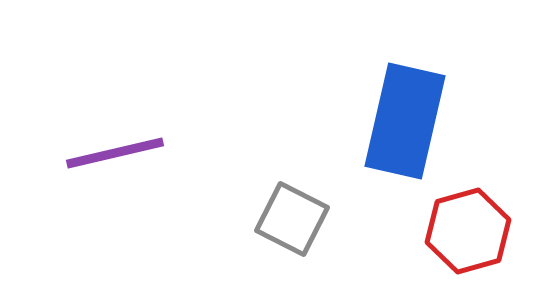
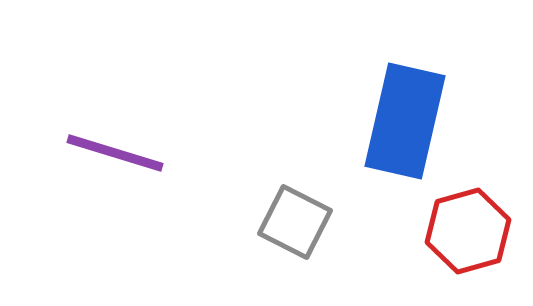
purple line: rotated 30 degrees clockwise
gray square: moved 3 px right, 3 px down
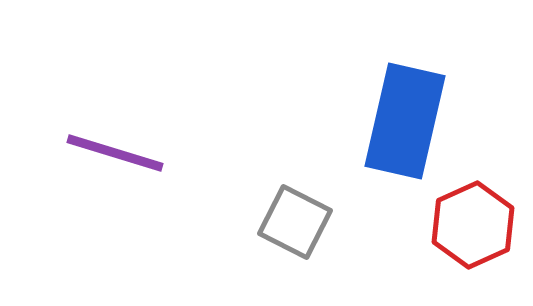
red hexagon: moved 5 px right, 6 px up; rotated 8 degrees counterclockwise
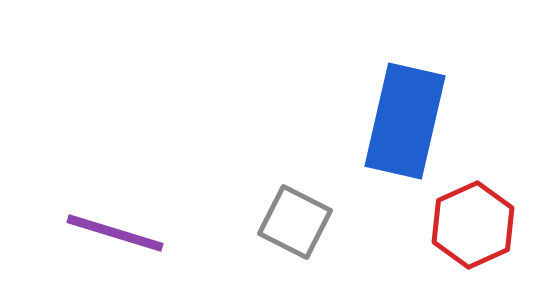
purple line: moved 80 px down
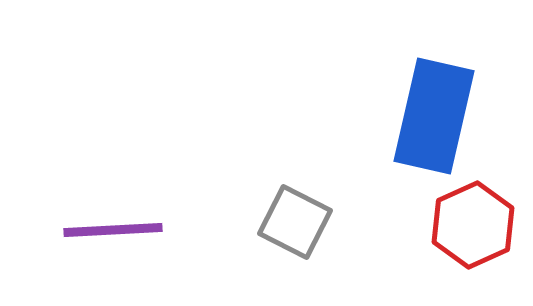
blue rectangle: moved 29 px right, 5 px up
purple line: moved 2 px left, 3 px up; rotated 20 degrees counterclockwise
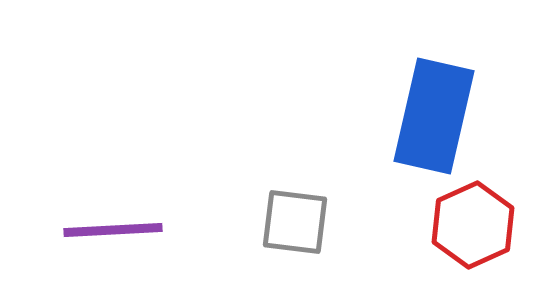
gray square: rotated 20 degrees counterclockwise
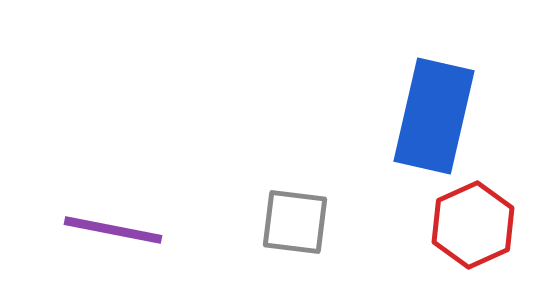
purple line: rotated 14 degrees clockwise
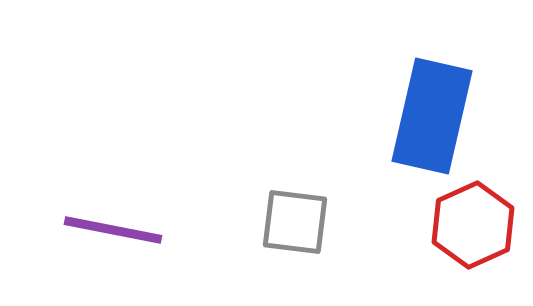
blue rectangle: moved 2 px left
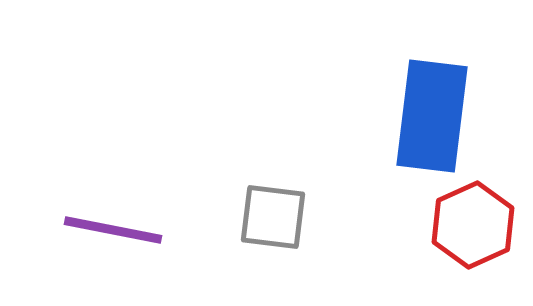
blue rectangle: rotated 6 degrees counterclockwise
gray square: moved 22 px left, 5 px up
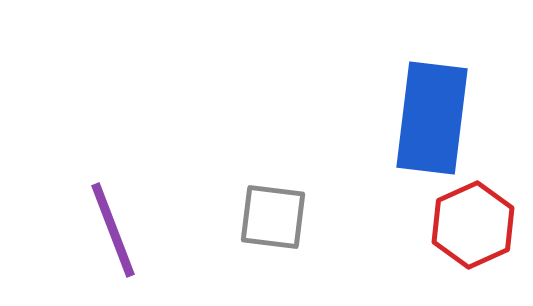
blue rectangle: moved 2 px down
purple line: rotated 58 degrees clockwise
